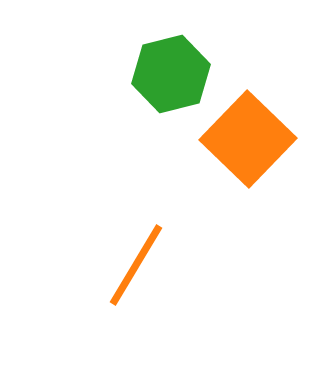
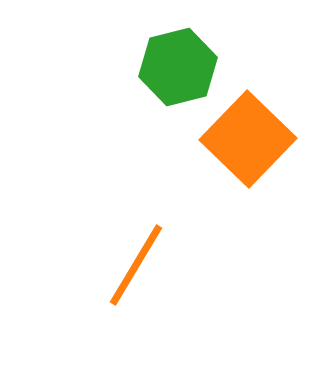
green hexagon: moved 7 px right, 7 px up
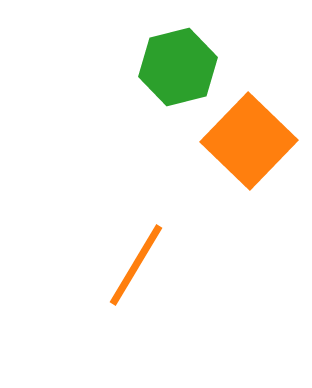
orange square: moved 1 px right, 2 px down
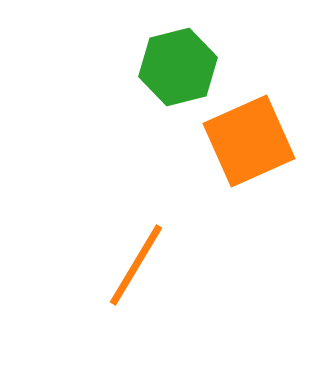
orange square: rotated 22 degrees clockwise
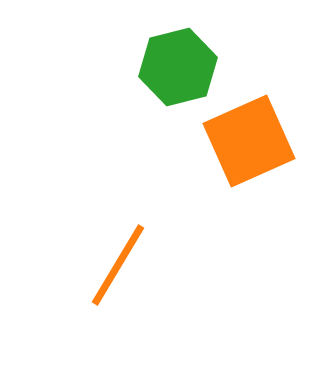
orange line: moved 18 px left
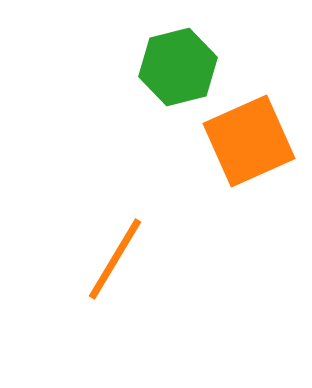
orange line: moved 3 px left, 6 px up
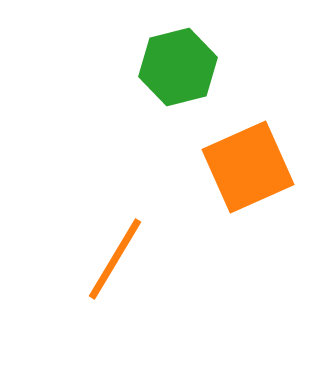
orange square: moved 1 px left, 26 px down
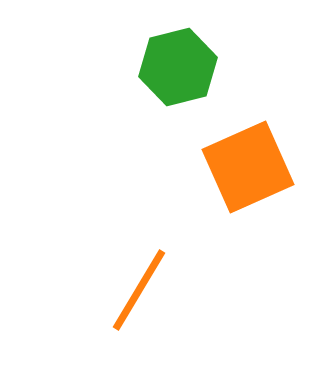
orange line: moved 24 px right, 31 px down
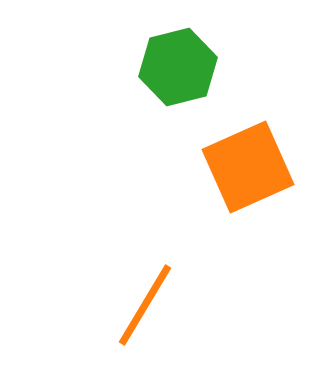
orange line: moved 6 px right, 15 px down
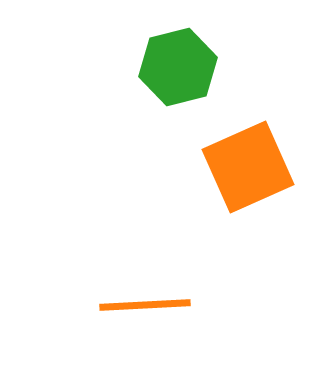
orange line: rotated 56 degrees clockwise
